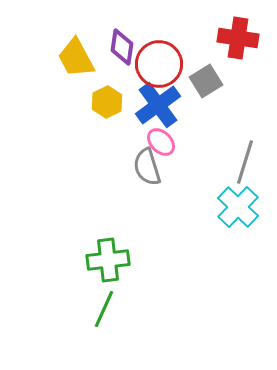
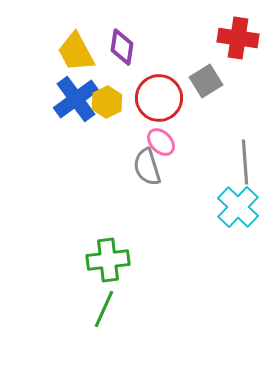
yellow trapezoid: moved 6 px up
red circle: moved 34 px down
blue cross: moved 82 px left, 6 px up
gray line: rotated 21 degrees counterclockwise
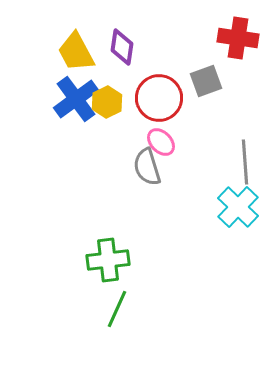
gray square: rotated 12 degrees clockwise
green line: moved 13 px right
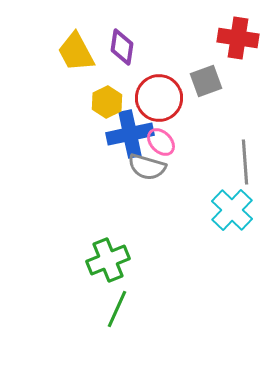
blue cross: moved 54 px right, 35 px down; rotated 24 degrees clockwise
gray semicircle: rotated 57 degrees counterclockwise
cyan cross: moved 6 px left, 3 px down
green cross: rotated 15 degrees counterclockwise
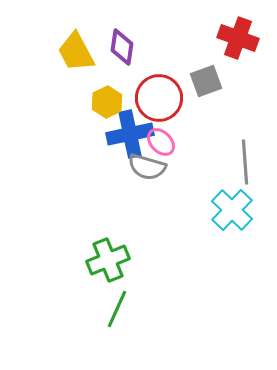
red cross: rotated 12 degrees clockwise
